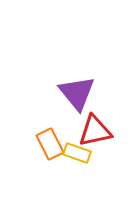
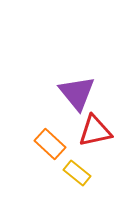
orange rectangle: rotated 20 degrees counterclockwise
yellow rectangle: moved 20 px down; rotated 20 degrees clockwise
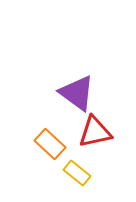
purple triangle: rotated 15 degrees counterclockwise
red triangle: moved 1 px down
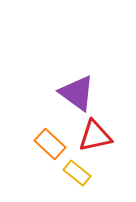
red triangle: moved 4 px down
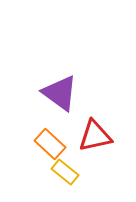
purple triangle: moved 17 px left
yellow rectangle: moved 12 px left, 1 px up
